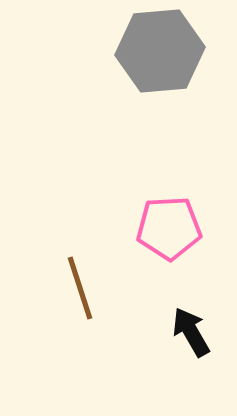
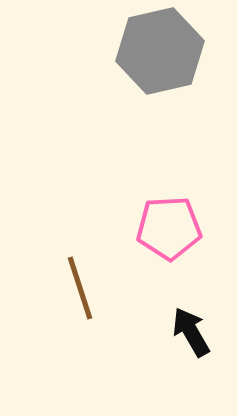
gray hexagon: rotated 8 degrees counterclockwise
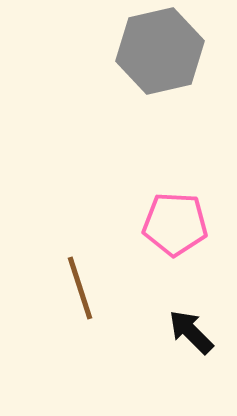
pink pentagon: moved 6 px right, 4 px up; rotated 6 degrees clockwise
black arrow: rotated 15 degrees counterclockwise
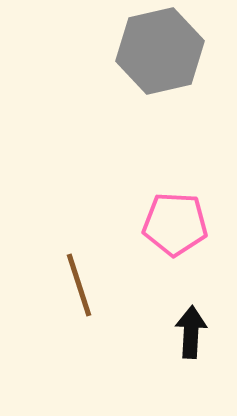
brown line: moved 1 px left, 3 px up
black arrow: rotated 48 degrees clockwise
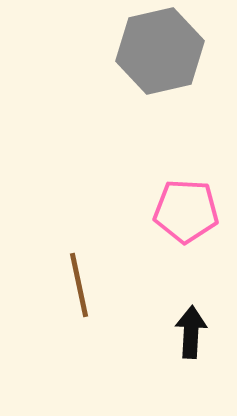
pink pentagon: moved 11 px right, 13 px up
brown line: rotated 6 degrees clockwise
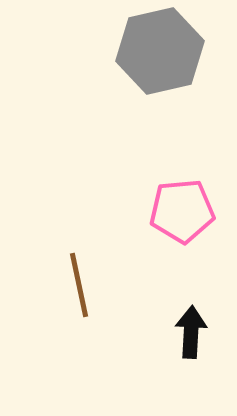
pink pentagon: moved 4 px left; rotated 8 degrees counterclockwise
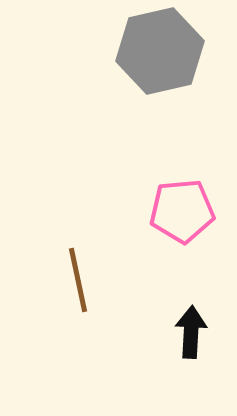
brown line: moved 1 px left, 5 px up
